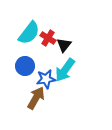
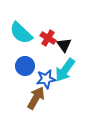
cyan semicircle: moved 8 px left; rotated 95 degrees clockwise
black triangle: rotated 14 degrees counterclockwise
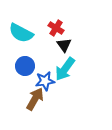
cyan semicircle: rotated 15 degrees counterclockwise
red cross: moved 8 px right, 10 px up
cyan arrow: moved 1 px up
blue star: moved 1 px left, 2 px down
brown arrow: moved 1 px left, 1 px down
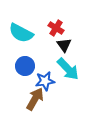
cyan arrow: moved 3 px right; rotated 80 degrees counterclockwise
